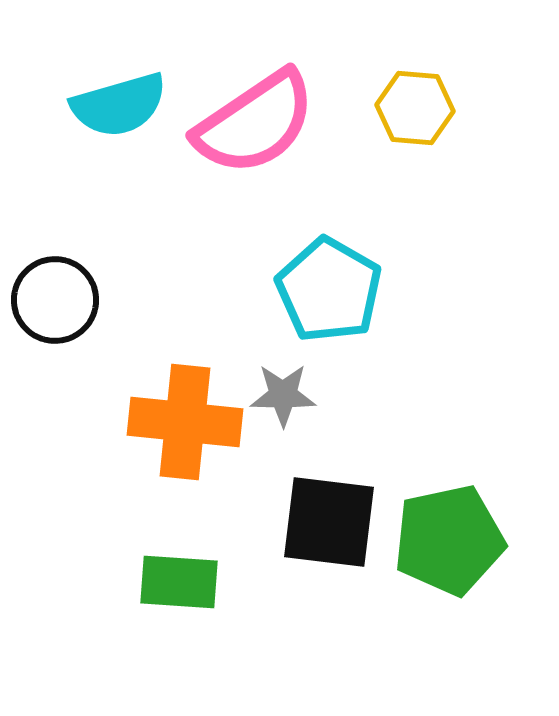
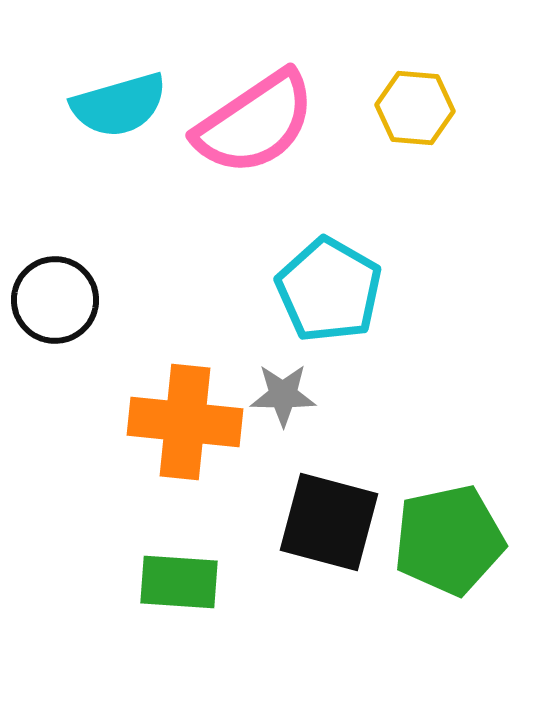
black square: rotated 8 degrees clockwise
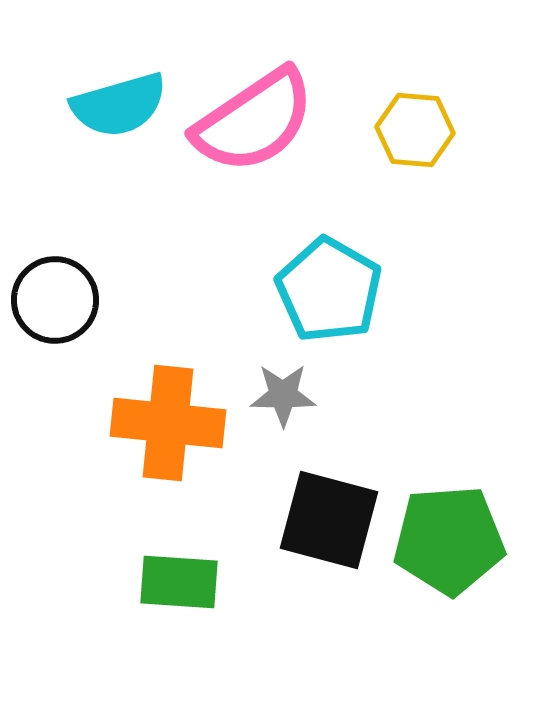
yellow hexagon: moved 22 px down
pink semicircle: moved 1 px left, 2 px up
orange cross: moved 17 px left, 1 px down
black square: moved 2 px up
green pentagon: rotated 8 degrees clockwise
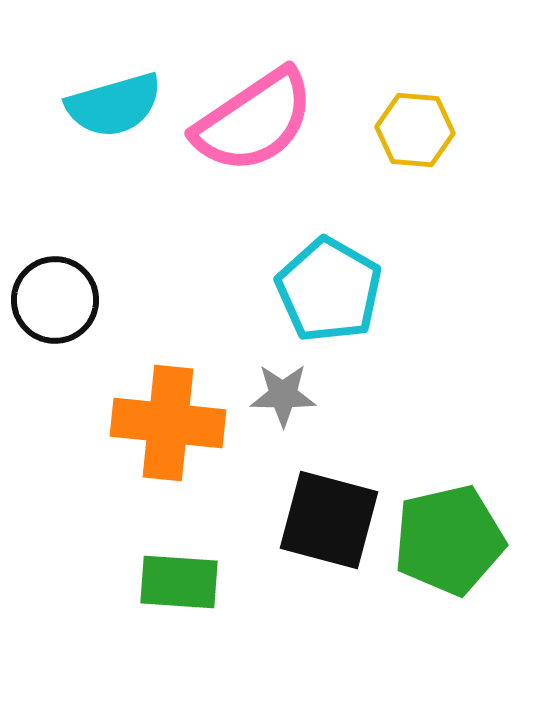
cyan semicircle: moved 5 px left
green pentagon: rotated 9 degrees counterclockwise
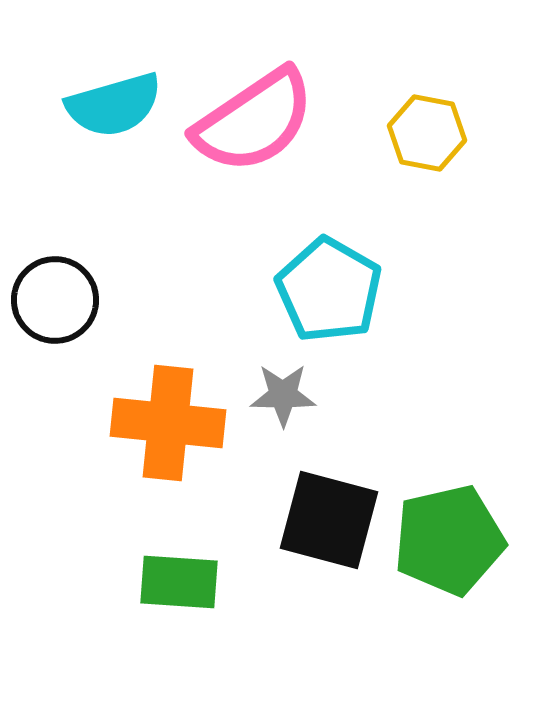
yellow hexagon: moved 12 px right, 3 px down; rotated 6 degrees clockwise
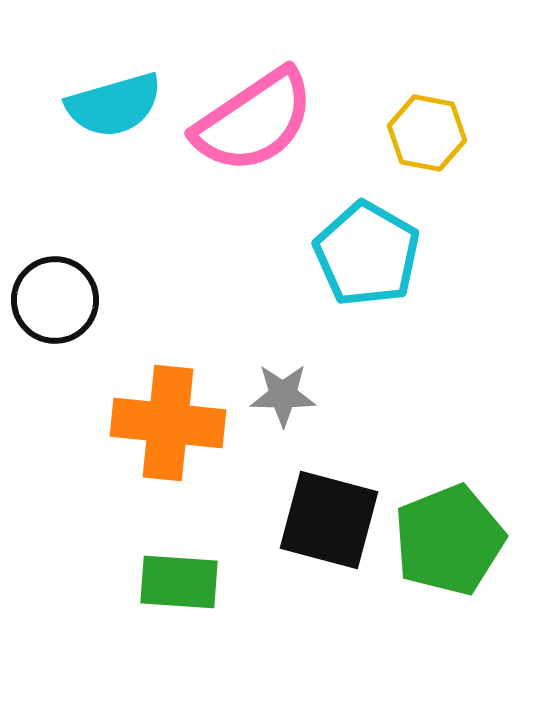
cyan pentagon: moved 38 px right, 36 px up
green pentagon: rotated 9 degrees counterclockwise
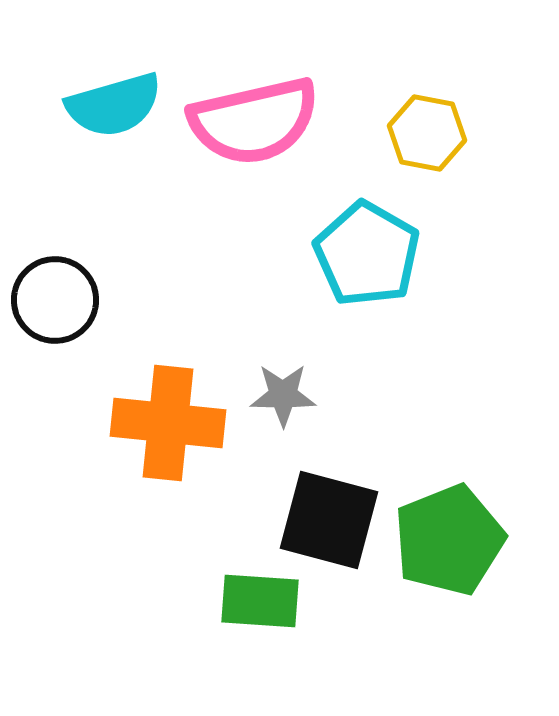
pink semicircle: rotated 21 degrees clockwise
green rectangle: moved 81 px right, 19 px down
